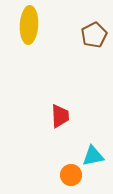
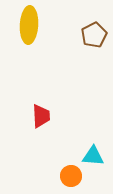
red trapezoid: moved 19 px left
cyan triangle: rotated 15 degrees clockwise
orange circle: moved 1 px down
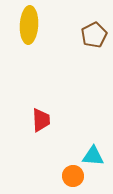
red trapezoid: moved 4 px down
orange circle: moved 2 px right
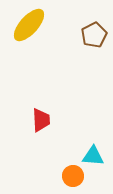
yellow ellipse: rotated 39 degrees clockwise
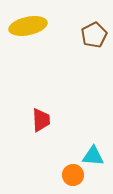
yellow ellipse: moved 1 px left, 1 px down; rotated 36 degrees clockwise
orange circle: moved 1 px up
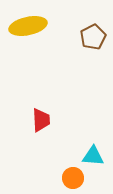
brown pentagon: moved 1 px left, 2 px down
orange circle: moved 3 px down
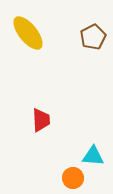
yellow ellipse: moved 7 px down; rotated 63 degrees clockwise
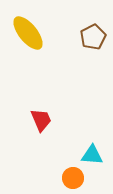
red trapezoid: rotated 20 degrees counterclockwise
cyan triangle: moved 1 px left, 1 px up
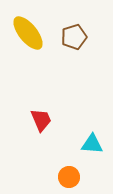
brown pentagon: moved 19 px left; rotated 10 degrees clockwise
cyan triangle: moved 11 px up
orange circle: moved 4 px left, 1 px up
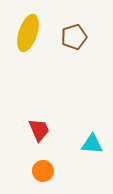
yellow ellipse: rotated 57 degrees clockwise
red trapezoid: moved 2 px left, 10 px down
orange circle: moved 26 px left, 6 px up
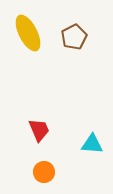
yellow ellipse: rotated 45 degrees counterclockwise
brown pentagon: rotated 10 degrees counterclockwise
orange circle: moved 1 px right, 1 px down
